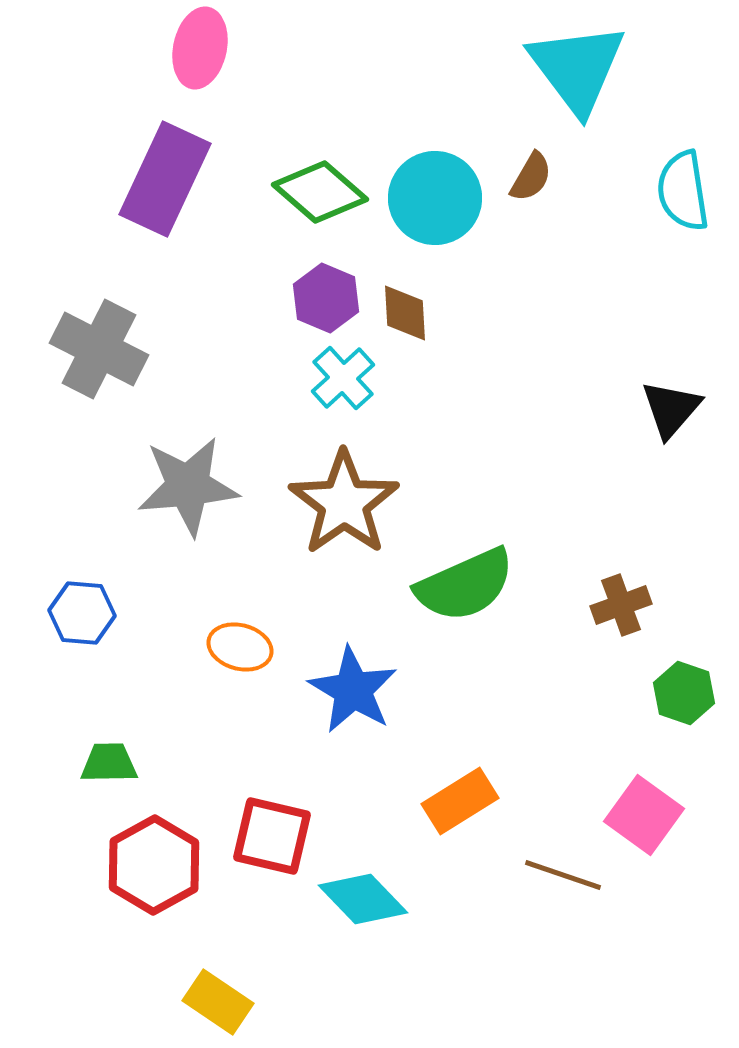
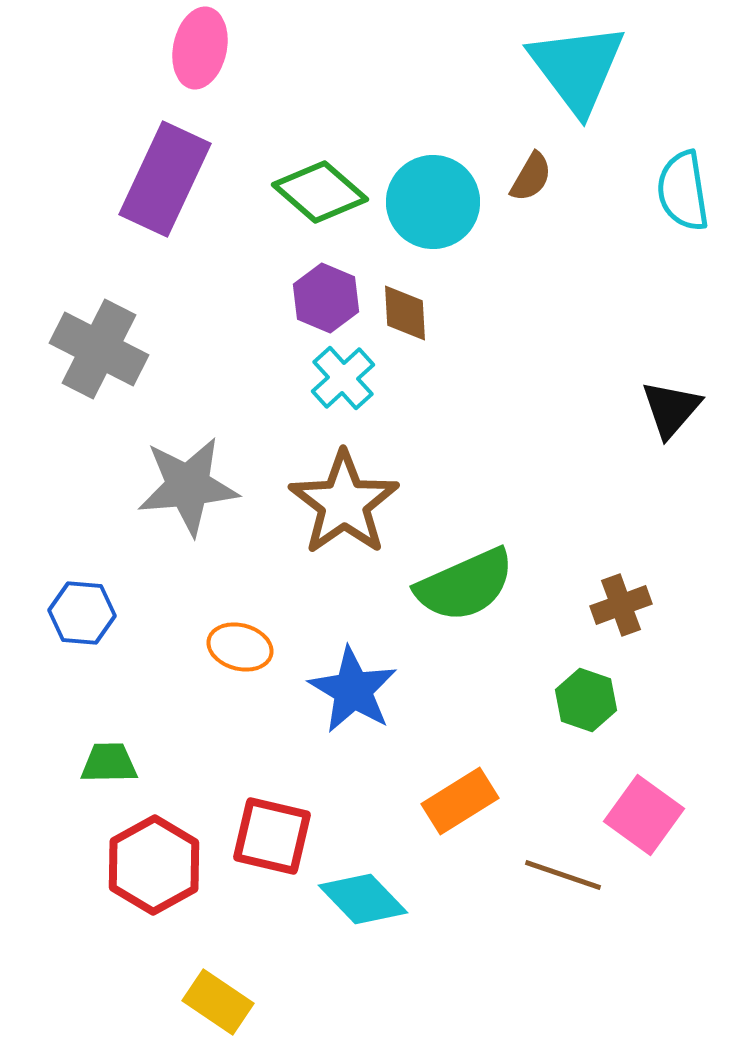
cyan circle: moved 2 px left, 4 px down
green hexagon: moved 98 px left, 7 px down
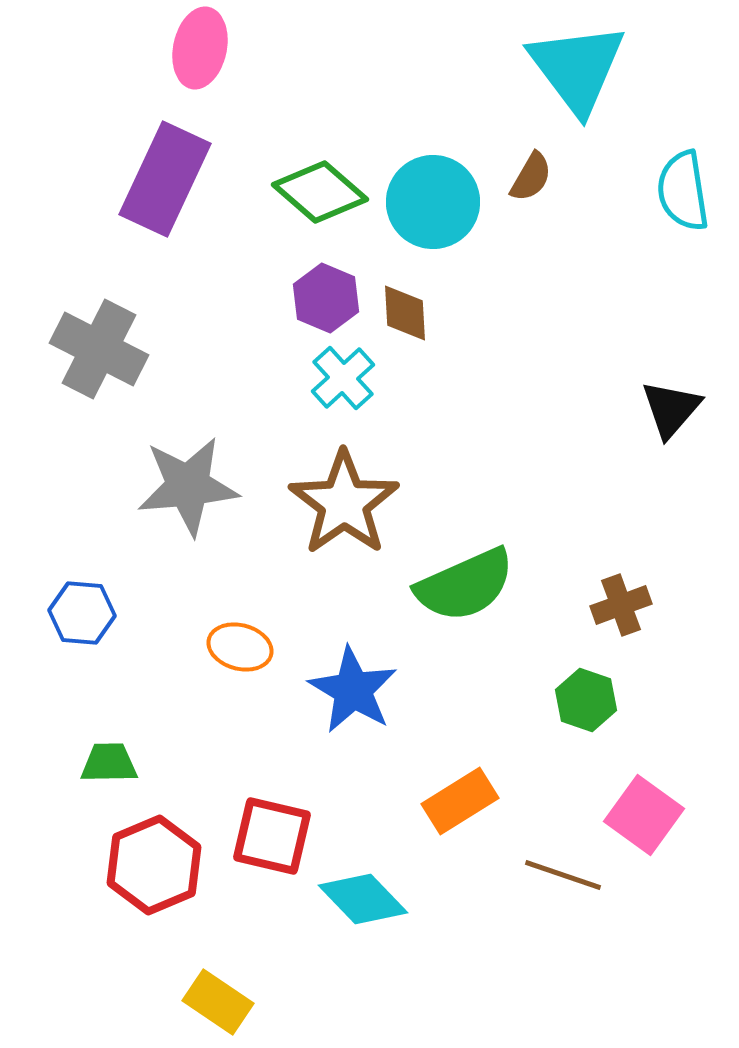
red hexagon: rotated 6 degrees clockwise
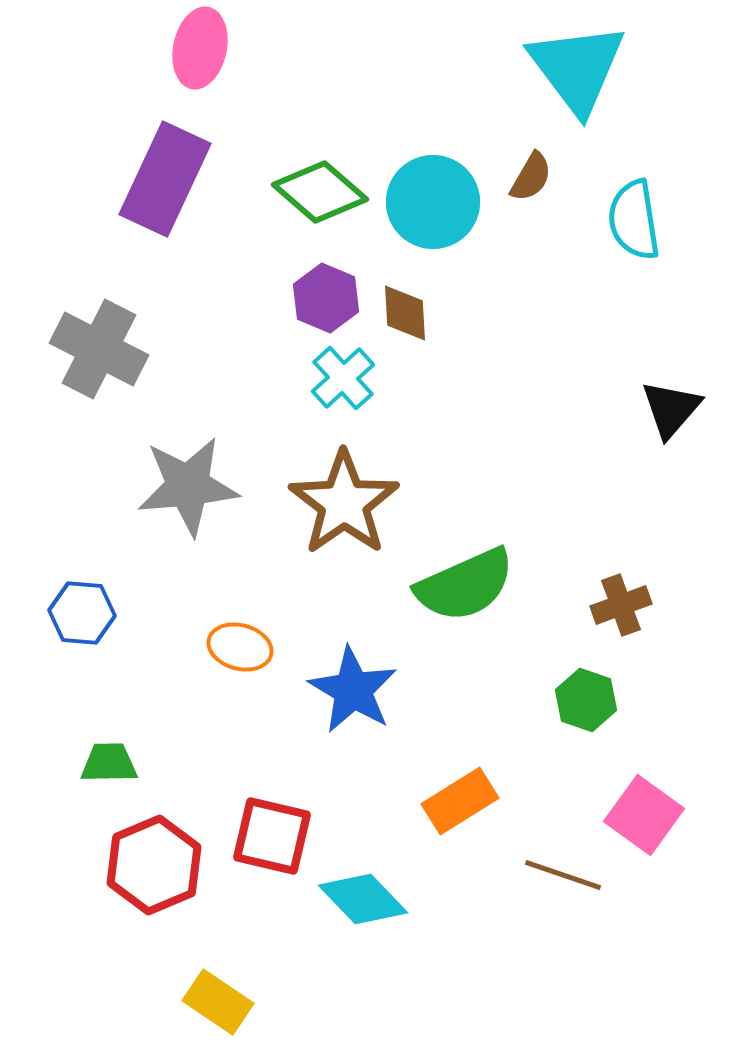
cyan semicircle: moved 49 px left, 29 px down
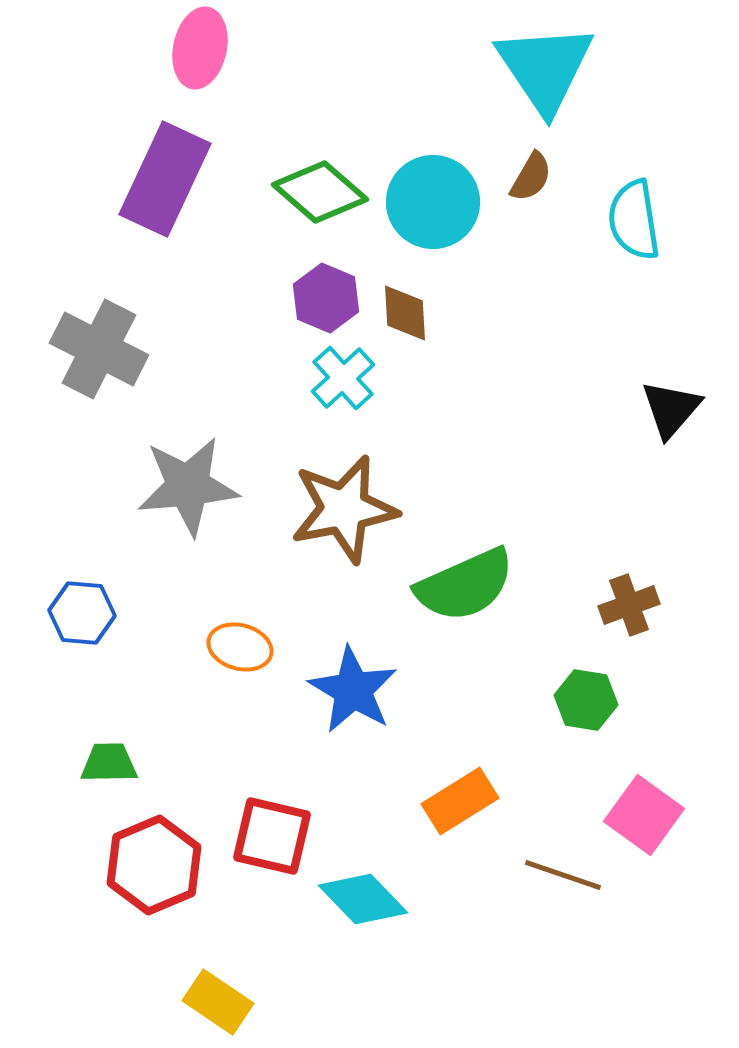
cyan triangle: moved 32 px left; rotated 3 degrees clockwise
brown star: moved 6 px down; rotated 24 degrees clockwise
brown cross: moved 8 px right
green hexagon: rotated 10 degrees counterclockwise
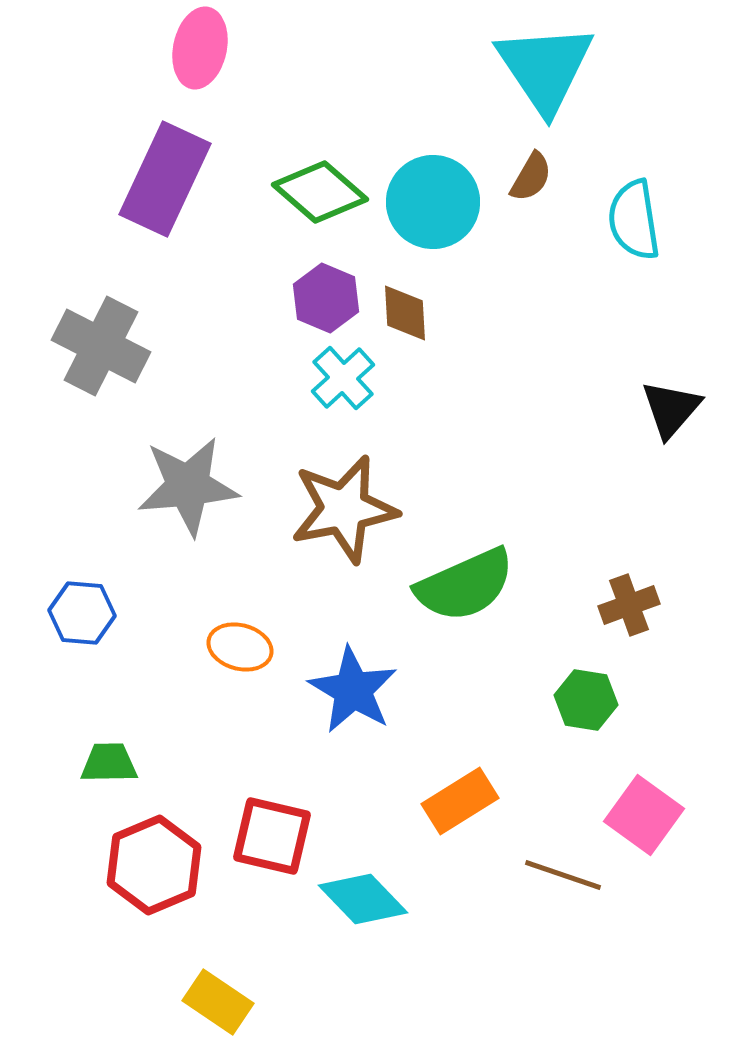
gray cross: moved 2 px right, 3 px up
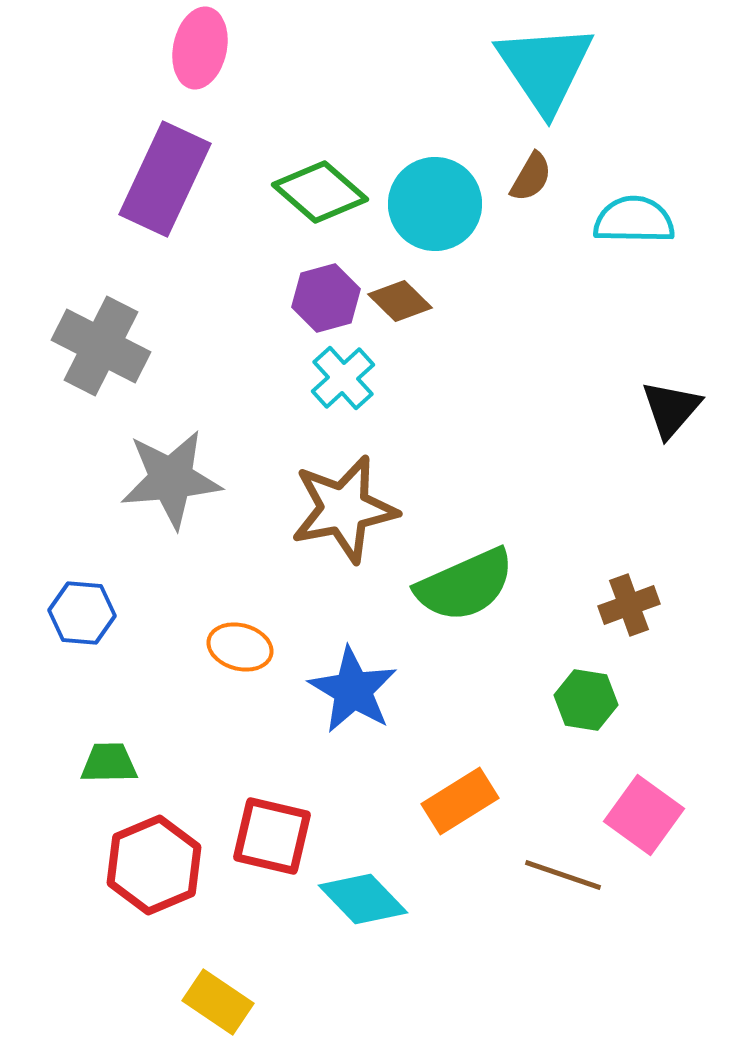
cyan circle: moved 2 px right, 2 px down
cyan semicircle: rotated 100 degrees clockwise
purple hexagon: rotated 22 degrees clockwise
brown diamond: moved 5 px left, 12 px up; rotated 42 degrees counterclockwise
gray star: moved 17 px left, 7 px up
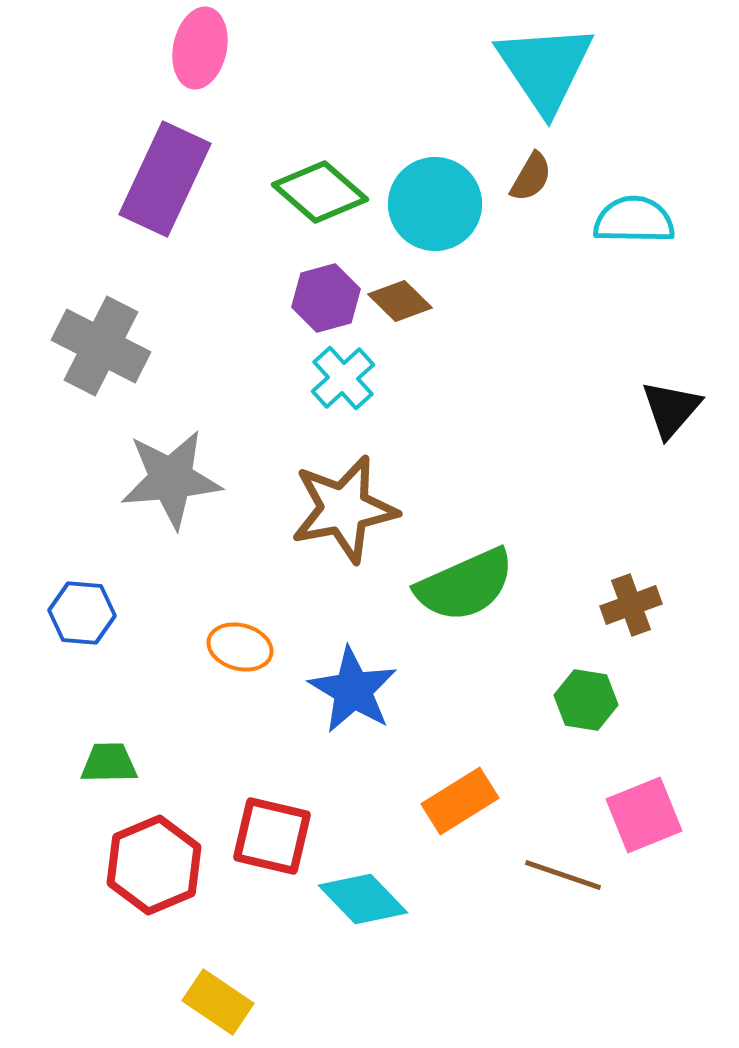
brown cross: moved 2 px right
pink square: rotated 32 degrees clockwise
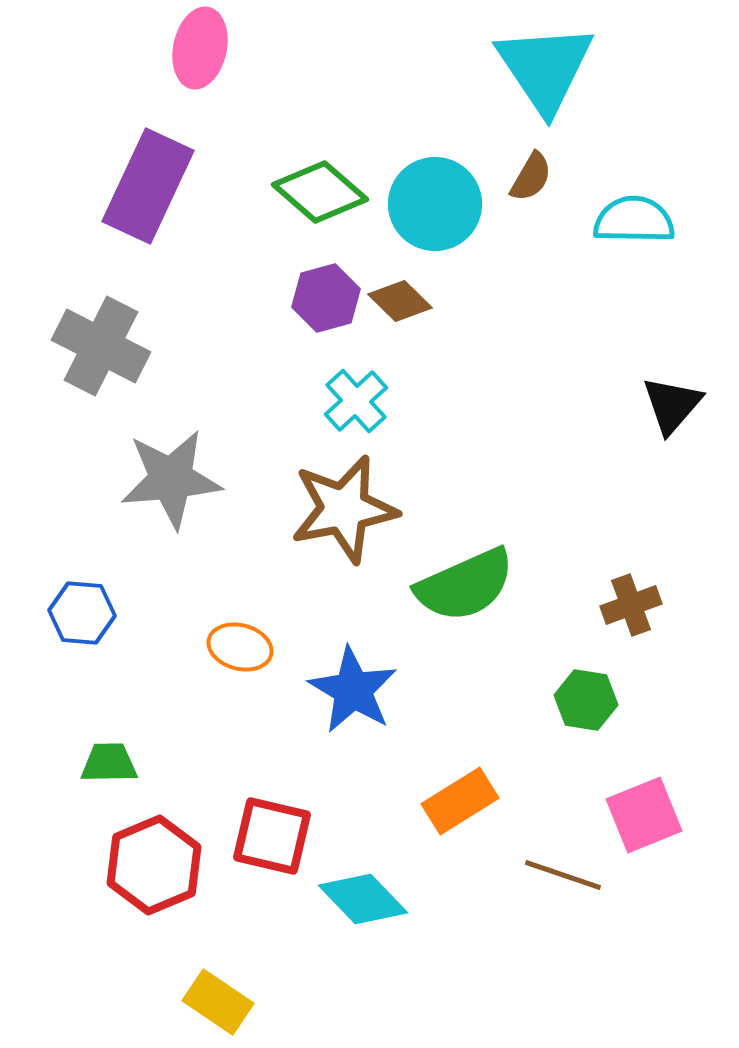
purple rectangle: moved 17 px left, 7 px down
cyan cross: moved 13 px right, 23 px down
black triangle: moved 1 px right, 4 px up
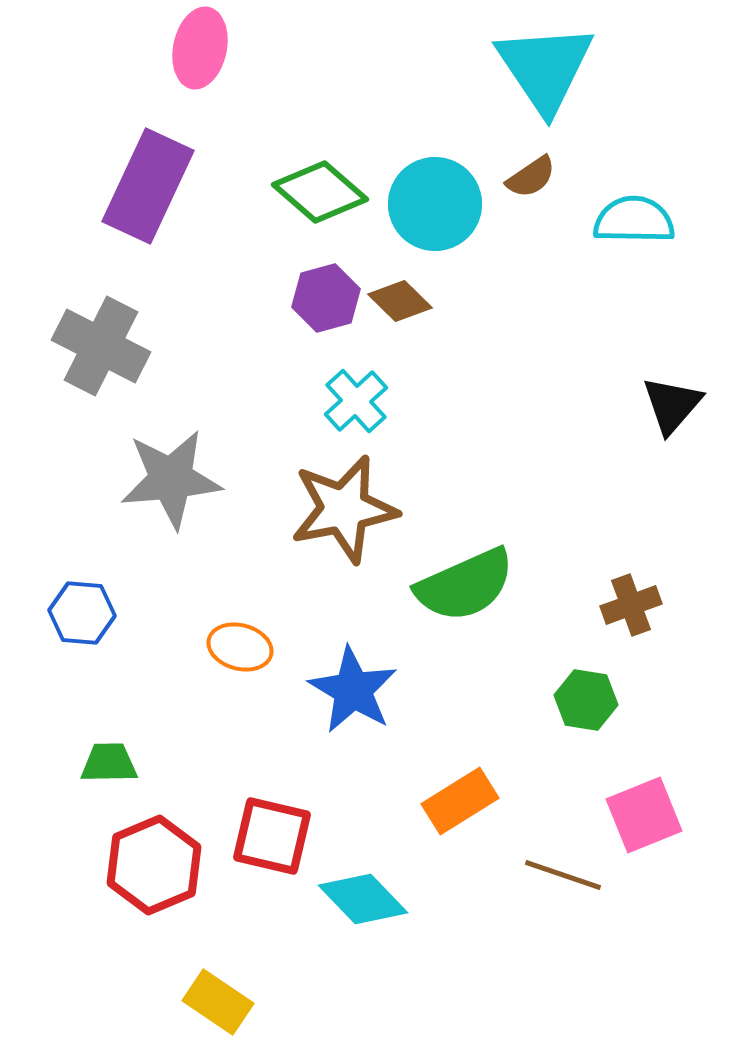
brown semicircle: rotated 26 degrees clockwise
